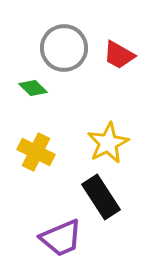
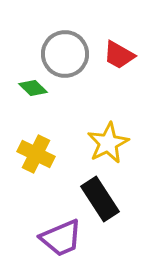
gray circle: moved 1 px right, 6 px down
yellow cross: moved 2 px down
black rectangle: moved 1 px left, 2 px down
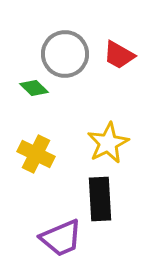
green diamond: moved 1 px right
black rectangle: rotated 30 degrees clockwise
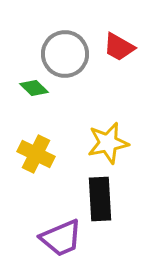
red trapezoid: moved 8 px up
yellow star: rotated 15 degrees clockwise
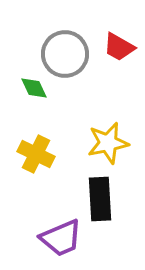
green diamond: rotated 20 degrees clockwise
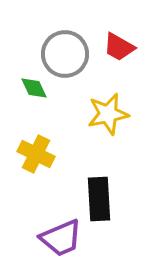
yellow star: moved 29 px up
black rectangle: moved 1 px left
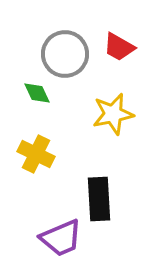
green diamond: moved 3 px right, 5 px down
yellow star: moved 5 px right
